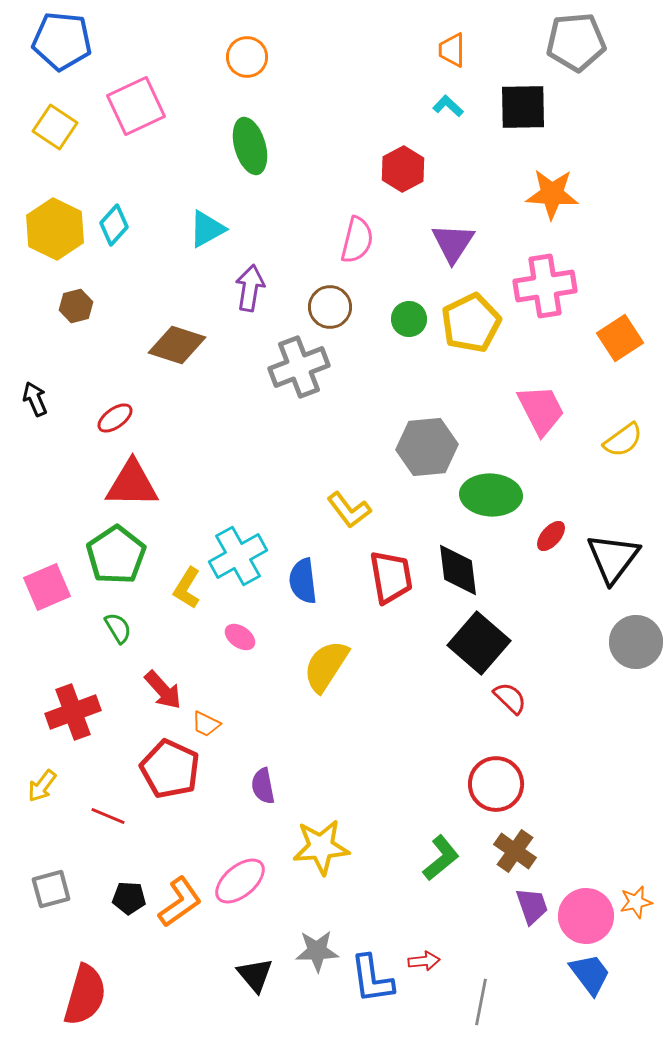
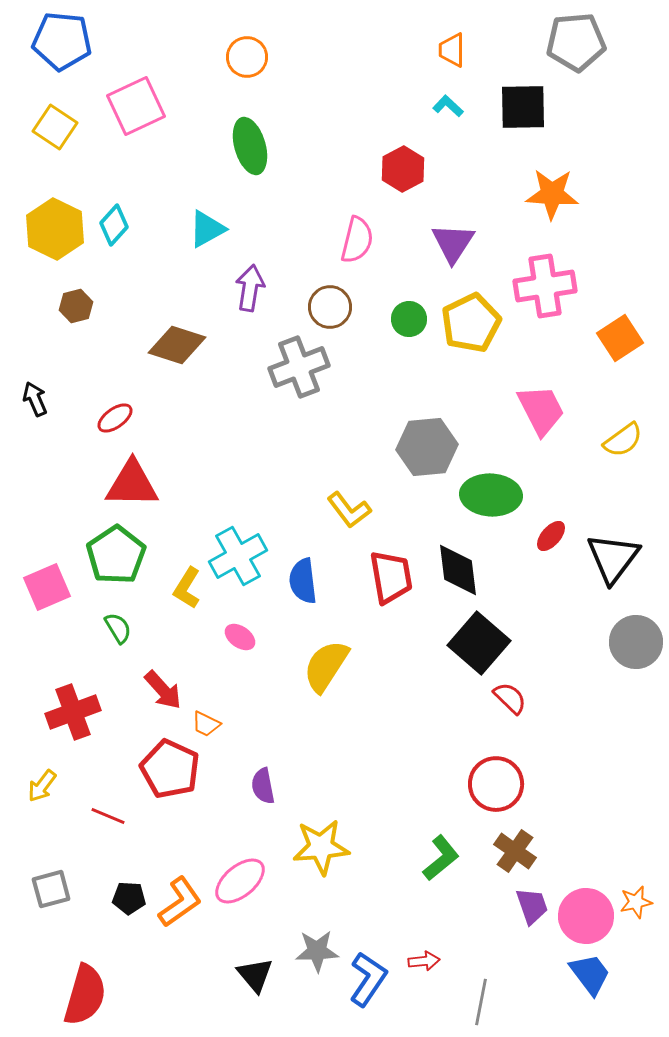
blue L-shape at (372, 979): moved 4 px left; rotated 138 degrees counterclockwise
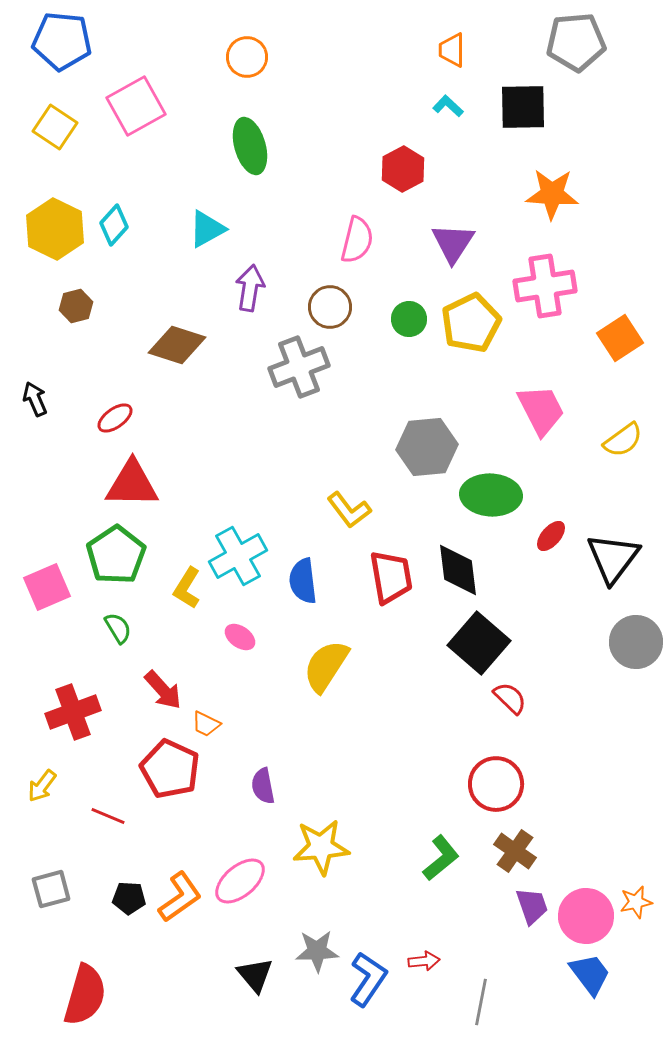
pink square at (136, 106): rotated 4 degrees counterclockwise
orange L-shape at (180, 902): moved 5 px up
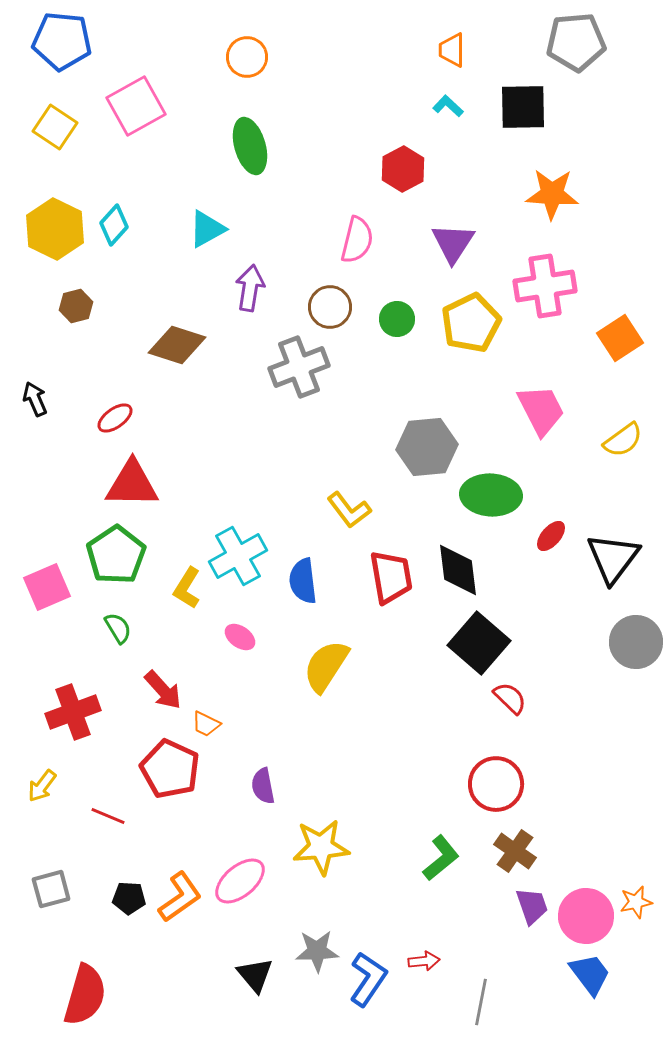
green circle at (409, 319): moved 12 px left
